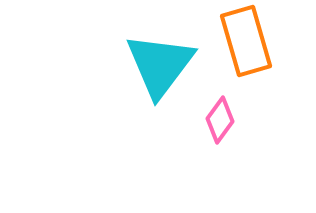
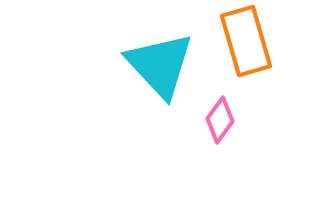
cyan triangle: rotated 20 degrees counterclockwise
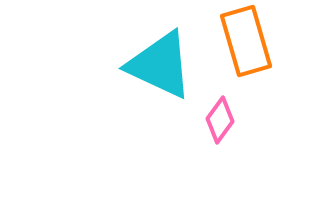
cyan triangle: rotated 22 degrees counterclockwise
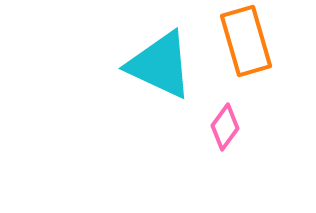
pink diamond: moved 5 px right, 7 px down
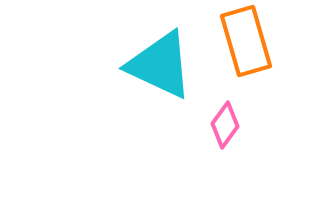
pink diamond: moved 2 px up
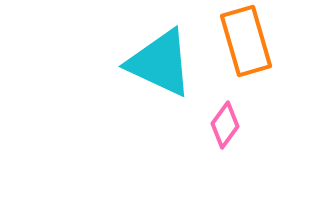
cyan triangle: moved 2 px up
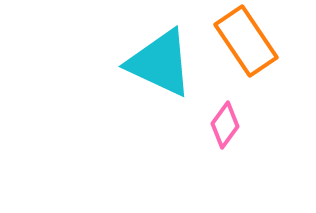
orange rectangle: rotated 18 degrees counterclockwise
